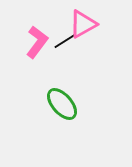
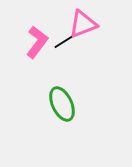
pink triangle: rotated 8 degrees clockwise
green ellipse: rotated 16 degrees clockwise
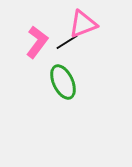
black line: moved 2 px right, 1 px down
green ellipse: moved 1 px right, 22 px up
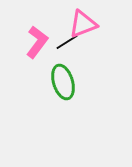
green ellipse: rotated 8 degrees clockwise
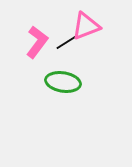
pink triangle: moved 3 px right, 2 px down
green ellipse: rotated 64 degrees counterclockwise
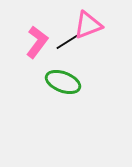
pink triangle: moved 2 px right, 1 px up
green ellipse: rotated 12 degrees clockwise
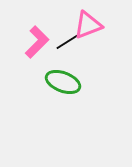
pink L-shape: rotated 8 degrees clockwise
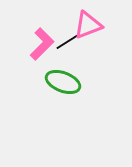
pink L-shape: moved 5 px right, 2 px down
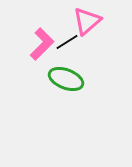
pink triangle: moved 1 px left, 4 px up; rotated 20 degrees counterclockwise
green ellipse: moved 3 px right, 3 px up
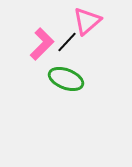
black line: rotated 15 degrees counterclockwise
